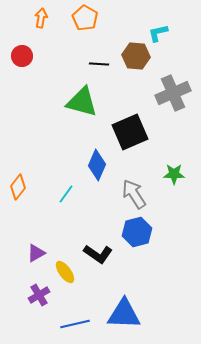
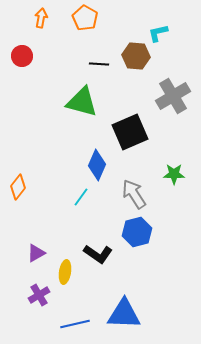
gray cross: moved 3 px down; rotated 8 degrees counterclockwise
cyan line: moved 15 px right, 3 px down
yellow ellipse: rotated 45 degrees clockwise
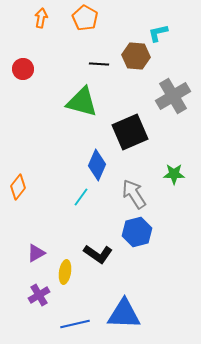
red circle: moved 1 px right, 13 px down
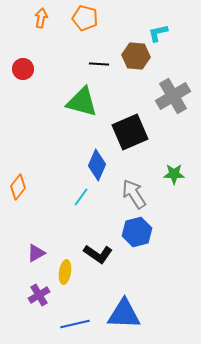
orange pentagon: rotated 15 degrees counterclockwise
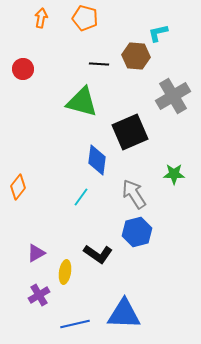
blue diamond: moved 5 px up; rotated 16 degrees counterclockwise
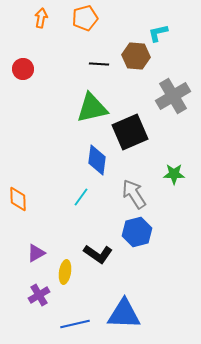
orange pentagon: rotated 30 degrees counterclockwise
green triangle: moved 10 px right, 6 px down; rotated 28 degrees counterclockwise
orange diamond: moved 12 px down; rotated 40 degrees counterclockwise
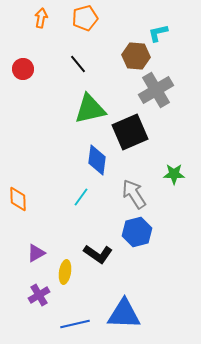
black line: moved 21 px left; rotated 48 degrees clockwise
gray cross: moved 17 px left, 6 px up
green triangle: moved 2 px left, 1 px down
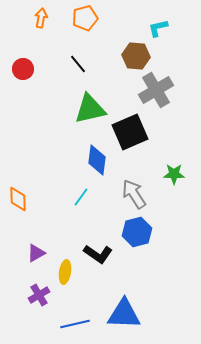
cyan L-shape: moved 5 px up
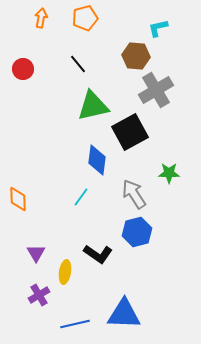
green triangle: moved 3 px right, 3 px up
black square: rotated 6 degrees counterclockwise
green star: moved 5 px left, 1 px up
purple triangle: rotated 30 degrees counterclockwise
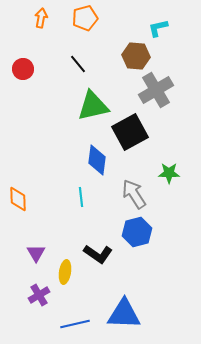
cyan line: rotated 42 degrees counterclockwise
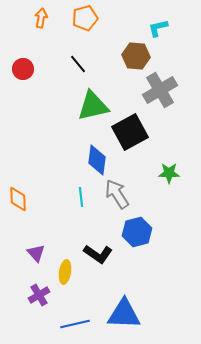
gray cross: moved 4 px right
gray arrow: moved 17 px left
purple triangle: rotated 12 degrees counterclockwise
